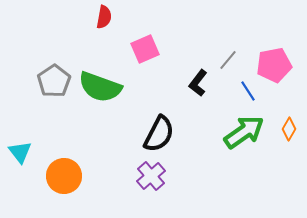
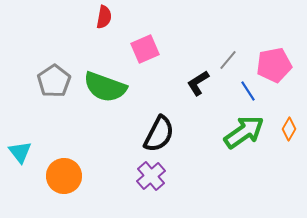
black L-shape: rotated 20 degrees clockwise
green semicircle: moved 5 px right
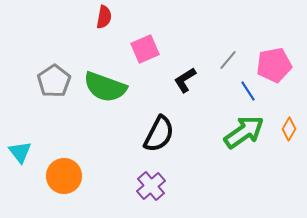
black L-shape: moved 13 px left, 3 px up
purple cross: moved 10 px down
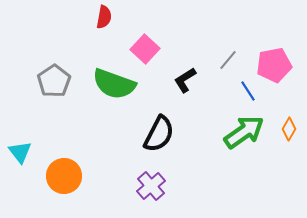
pink square: rotated 24 degrees counterclockwise
green semicircle: moved 9 px right, 3 px up
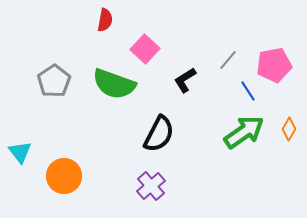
red semicircle: moved 1 px right, 3 px down
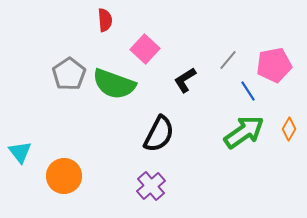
red semicircle: rotated 15 degrees counterclockwise
gray pentagon: moved 15 px right, 7 px up
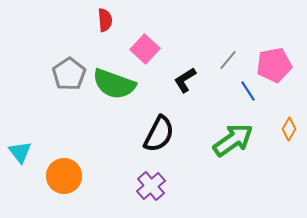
green arrow: moved 11 px left, 8 px down
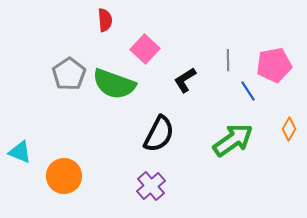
gray line: rotated 40 degrees counterclockwise
cyan triangle: rotated 30 degrees counterclockwise
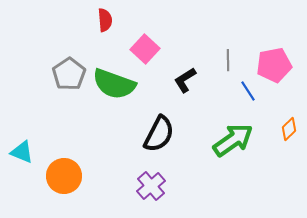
orange diamond: rotated 15 degrees clockwise
cyan triangle: moved 2 px right
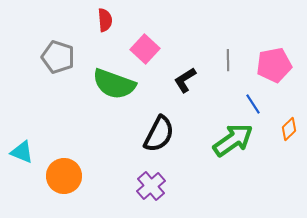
gray pentagon: moved 11 px left, 17 px up; rotated 20 degrees counterclockwise
blue line: moved 5 px right, 13 px down
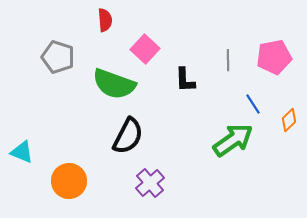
pink pentagon: moved 8 px up
black L-shape: rotated 60 degrees counterclockwise
orange diamond: moved 9 px up
black semicircle: moved 31 px left, 2 px down
orange circle: moved 5 px right, 5 px down
purple cross: moved 1 px left, 3 px up
